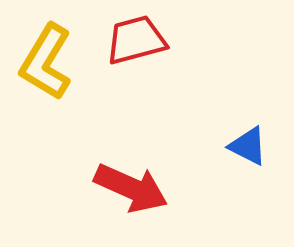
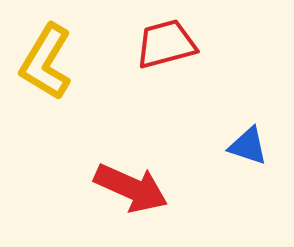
red trapezoid: moved 30 px right, 4 px down
blue triangle: rotated 9 degrees counterclockwise
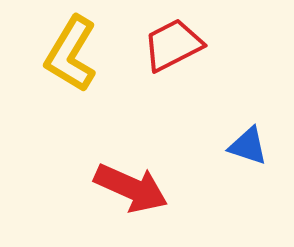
red trapezoid: moved 7 px right, 1 px down; rotated 12 degrees counterclockwise
yellow L-shape: moved 25 px right, 8 px up
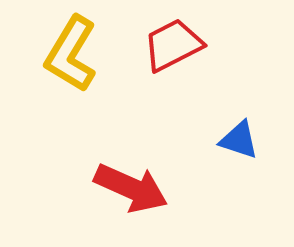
blue triangle: moved 9 px left, 6 px up
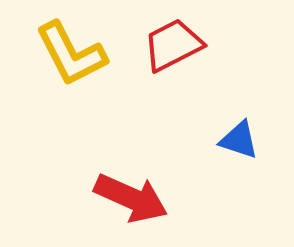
yellow L-shape: rotated 58 degrees counterclockwise
red arrow: moved 10 px down
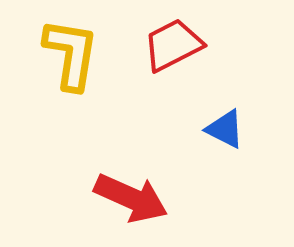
yellow L-shape: rotated 144 degrees counterclockwise
blue triangle: moved 14 px left, 11 px up; rotated 9 degrees clockwise
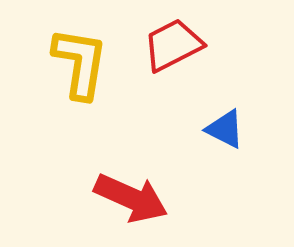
yellow L-shape: moved 9 px right, 9 px down
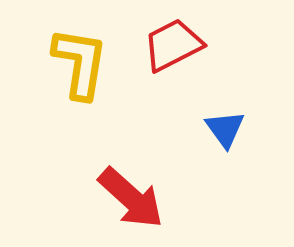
blue triangle: rotated 27 degrees clockwise
red arrow: rotated 18 degrees clockwise
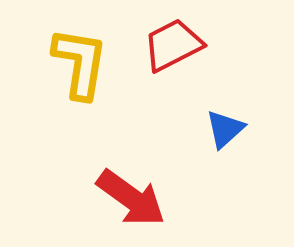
blue triangle: rotated 24 degrees clockwise
red arrow: rotated 6 degrees counterclockwise
